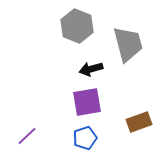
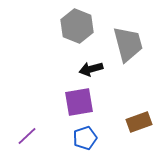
purple square: moved 8 px left
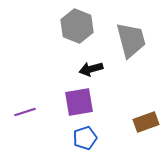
gray trapezoid: moved 3 px right, 4 px up
brown rectangle: moved 7 px right
purple line: moved 2 px left, 24 px up; rotated 25 degrees clockwise
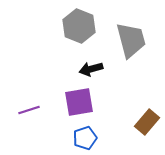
gray hexagon: moved 2 px right
purple line: moved 4 px right, 2 px up
brown rectangle: moved 1 px right; rotated 30 degrees counterclockwise
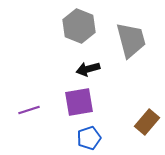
black arrow: moved 3 px left
blue pentagon: moved 4 px right
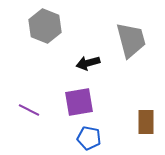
gray hexagon: moved 34 px left
black arrow: moved 6 px up
purple line: rotated 45 degrees clockwise
brown rectangle: moved 1 px left; rotated 40 degrees counterclockwise
blue pentagon: rotated 30 degrees clockwise
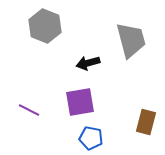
purple square: moved 1 px right
brown rectangle: rotated 15 degrees clockwise
blue pentagon: moved 2 px right
